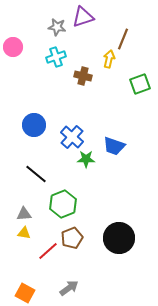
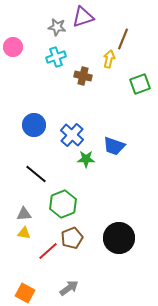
blue cross: moved 2 px up
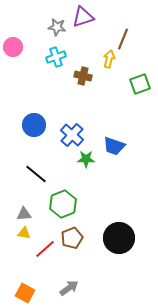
red line: moved 3 px left, 2 px up
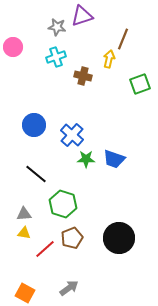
purple triangle: moved 1 px left, 1 px up
blue trapezoid: moved 13 px down
green hexagon: rotated 20 degrees counterclockwise
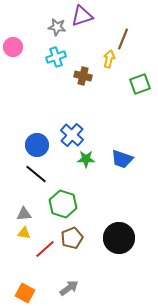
blue circle: moved 3 px right, 20 px down
blue trapezoid: moved 8 px right
